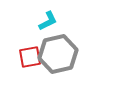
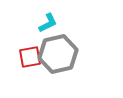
cyan L-shape: moved 2 px down
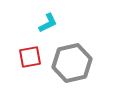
gray hexagon: moved 14 px right, 9 px down
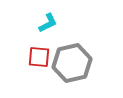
red square: moved 9 px right; rotated 15 degrees clockwise
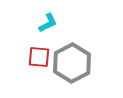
gray hexagon: rotated 15 degrees counterclockwise
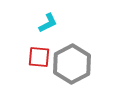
gray hexagon: moved 1 px down
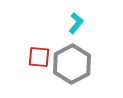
cyan L-shape: moved 28 px right; rotated 25 degrees counterclockwise
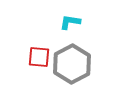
cyan L-shape: moved 6 px left, 1 px up; rotated 120 degrees counterclockwise
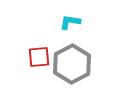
red square: rotated 10 degrees counterclockwise
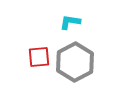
gray hexagon: moved 3 px right, 2 px up
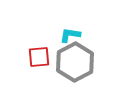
cyan L-shape: moved 13 px down
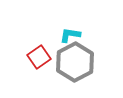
red square: rotated 30 degrees counterclockwise
